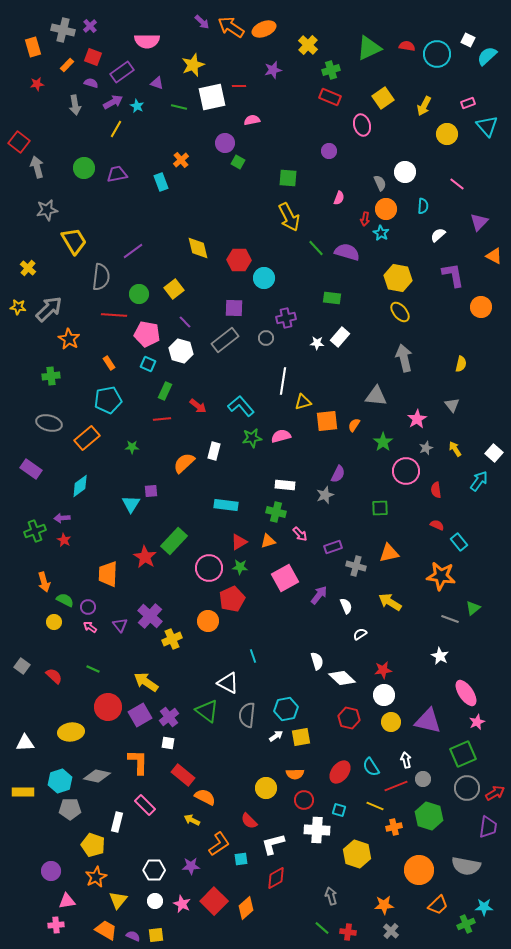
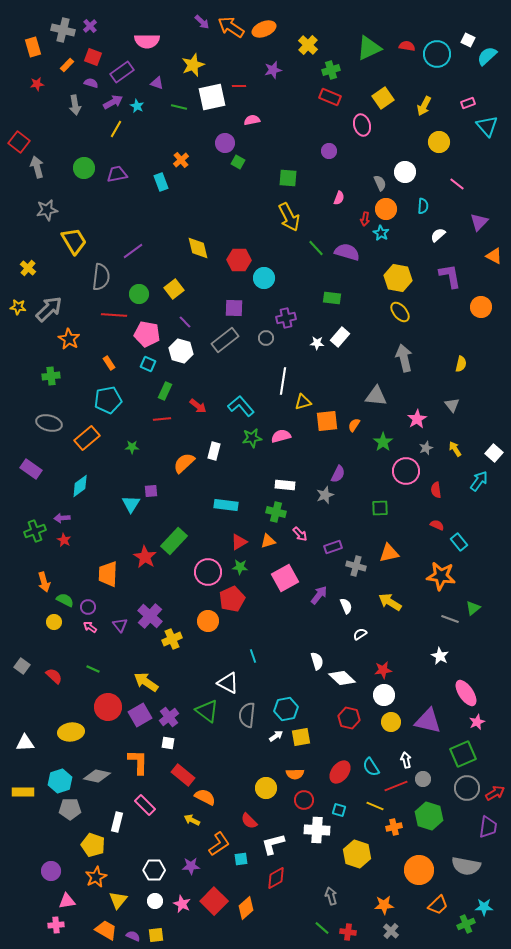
yellow circle at (447, 134): moved 8 px left, 8 px down
purple L-shape at (453, 275): moved 3 px left, 1 px down
pink circle at (209, 568): moved 1 px left, 4 px down
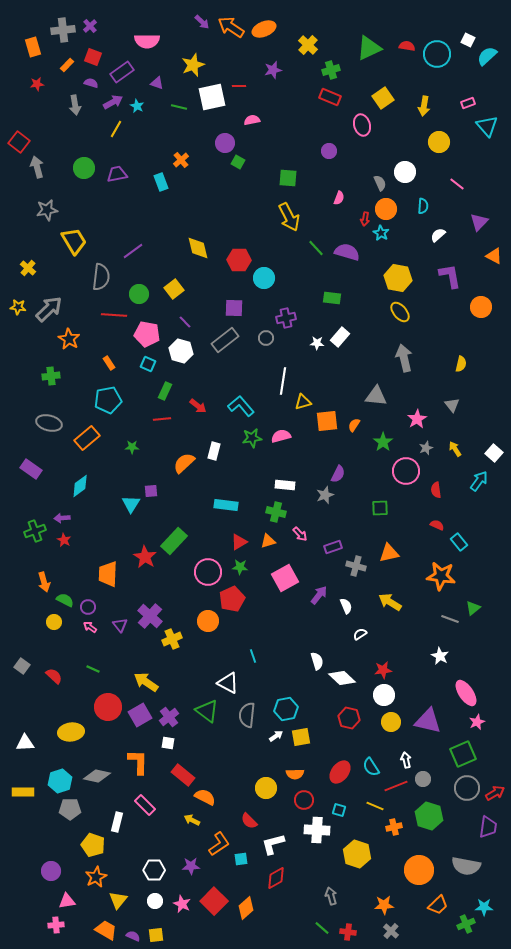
gray cross at (63, 30): rotated 20 degrees counterclockwise
yellow arrow at (424, 106): rotated 18 degrees counterclockwise
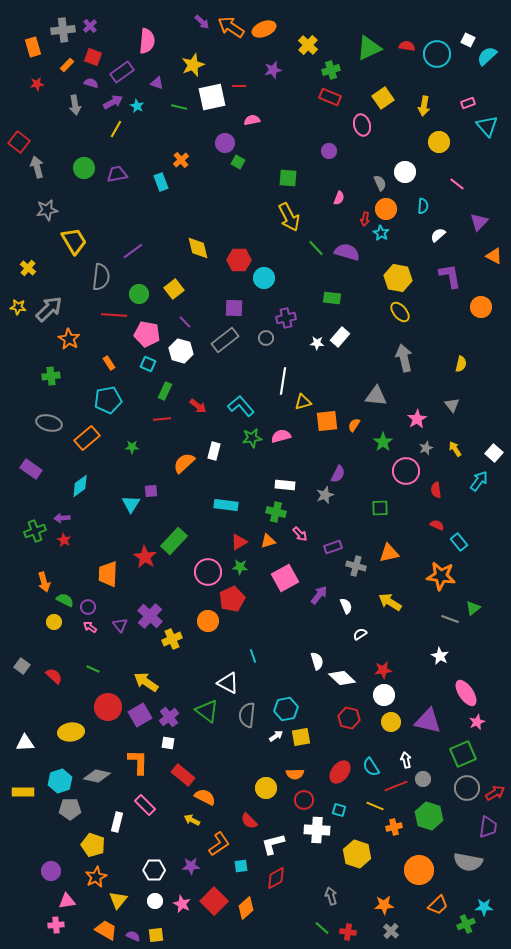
pink semicircle at (147, 41): rotated 85 degrees counterclockwise
cyan square at (241, 859): moved 7 px down
gray semicircle at (466, 866): moved 2 px right, 4 px up
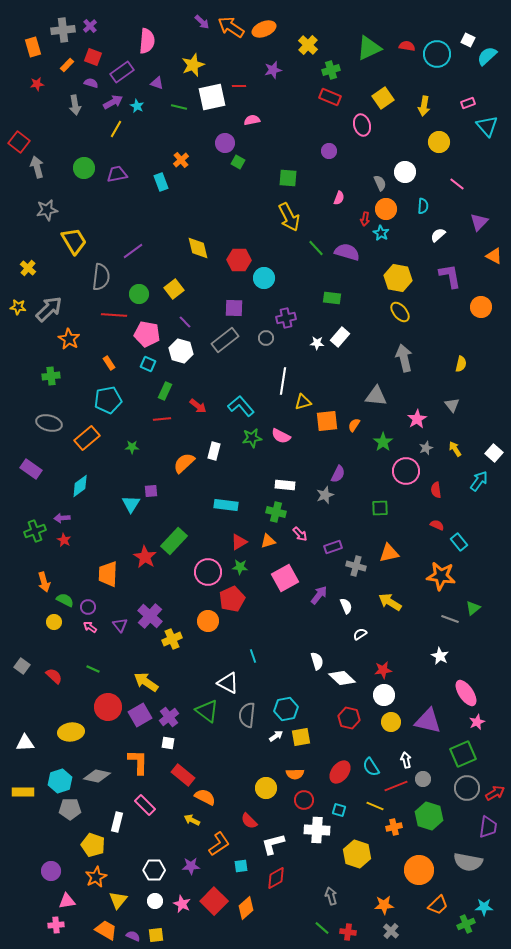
pink semicircle at (281, 436): rotated 138 degrees counterclockwise
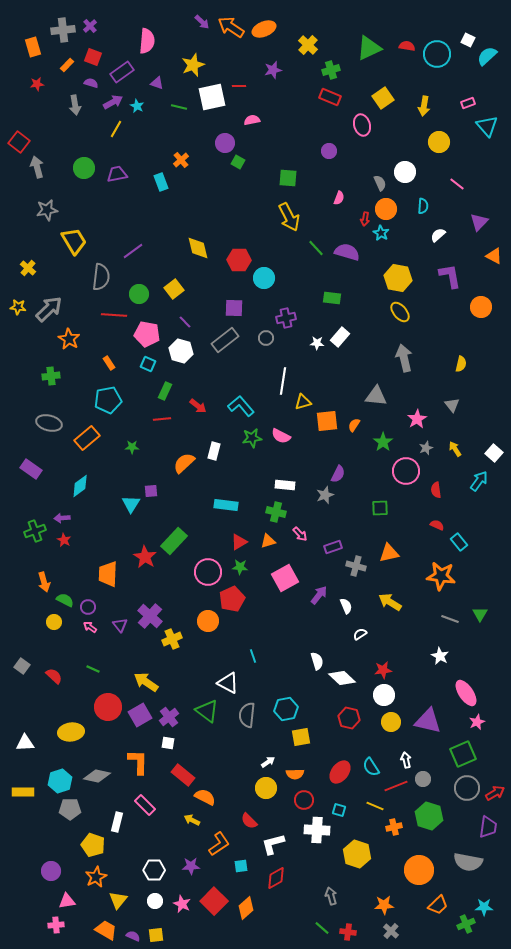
green triangle at (473, 608): moved 7 px right, 6 px down; rotated 21 degrees counterclockwise
white arrow at (276, 736): moved 8 px left, 26 px down
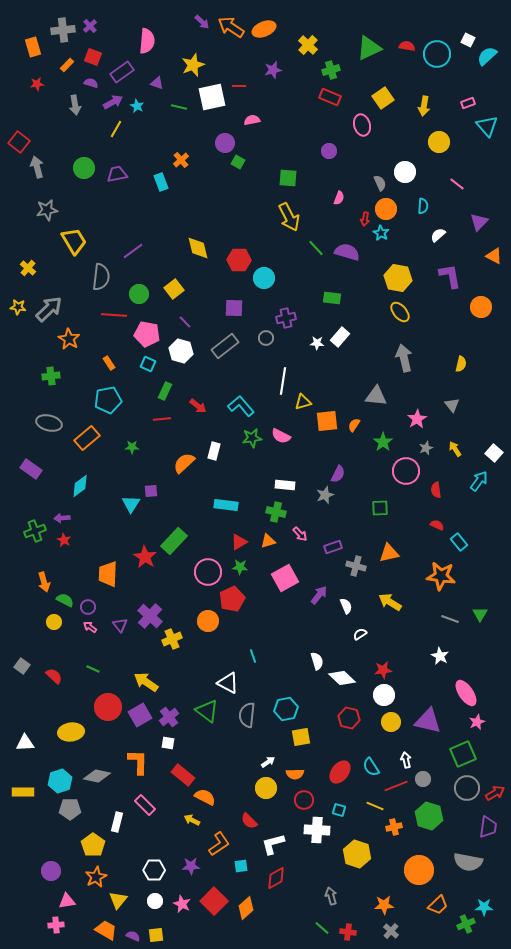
gray rectangle at (225, 340): moved 6 px down
yellow pentagon at (93, 845): rotated 15 degrees clockwise
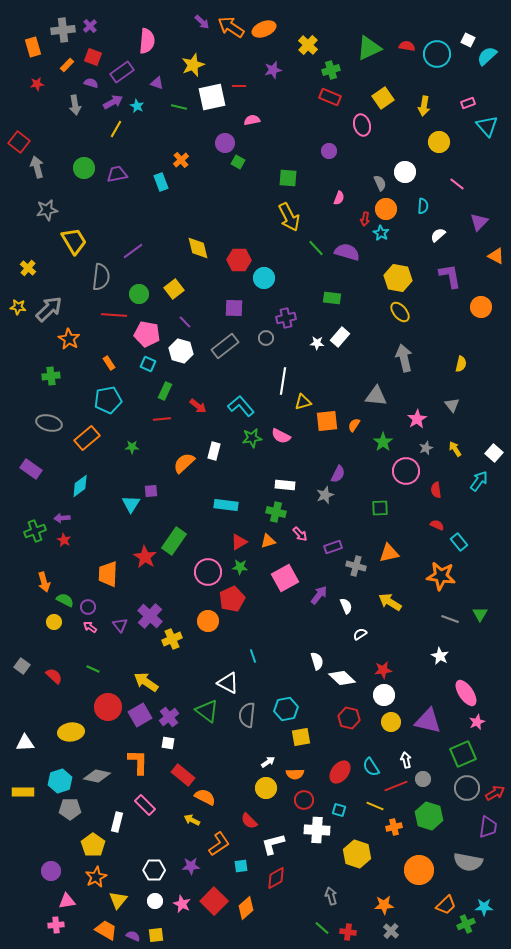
orange triangle at (494, 256): moved 2 px right
green rectangle at (174, 541): rotated 8 degrees counterclockwise
orange trapezoid at (438, 905): moved 8 px right
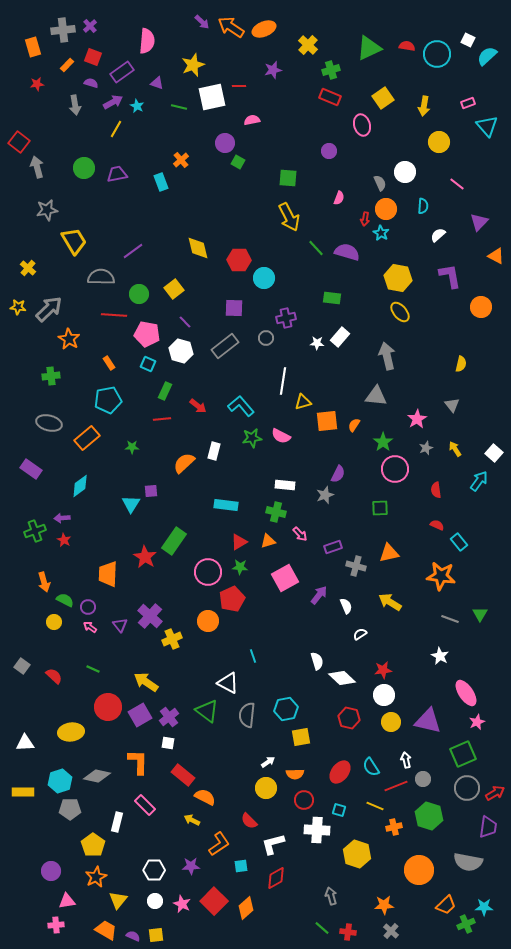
gray semicircle at (101, 277): rotated 96 degrees counterclockwise
gray arrow at (404, 358): moved 17 px left, 2 px up
pink circle at (406, 471): moved 11 px left, 2 px up
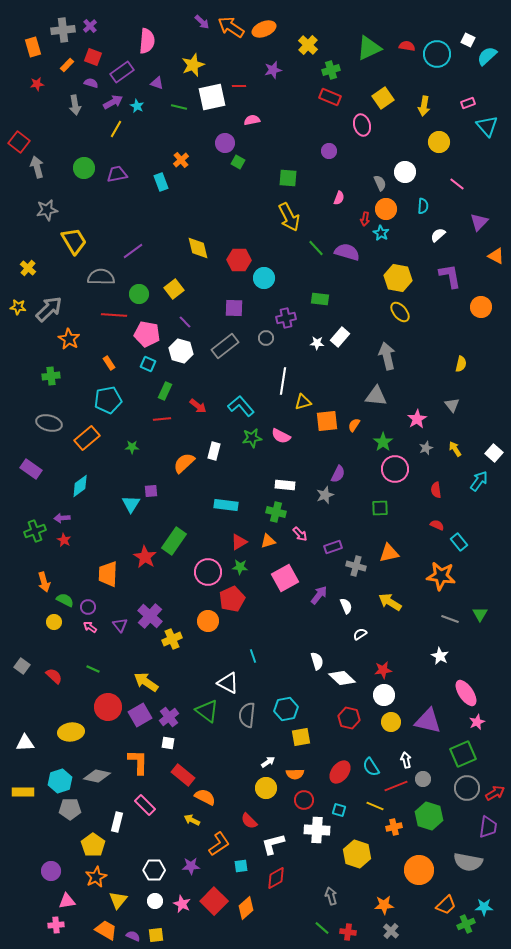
green rectangle at (332, 298): moved 12 px left, 1 px down
